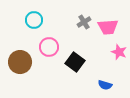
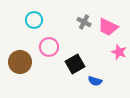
gray cross: rotated 32 degrees counterclockwise
pink trapezoid: rotated 30 degrees clockwise
black square: moved 2 px down; rotated 24 degrees clockwise
blue semicircle: moved 10 px left, 4 px up
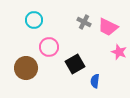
brown circle: moved 6 px right, 6 px down
blue semicircle: rotated 80 degrees clockwise
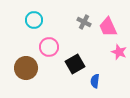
pink trapezoid: rotated 40 degrees clockwise
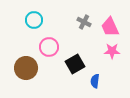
pink trapezoid: moved 2 px right
pink star: moved 7 px left, 1 px up; rotated 21 degrees counterclockwise
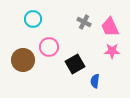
cyan circle: moved 1 px left, 1 px up
brown circle: moved 3 px left, 8 px up
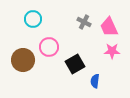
pink trapezoid: moved 1 px left
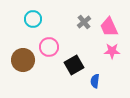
gray cross: rotated 24 degrees clockwise
black square: moved 1 px left, 1 px down
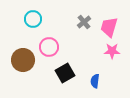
pink trapezoid: rotated 40 degrees clockwise
black square: moved 9 px left, 8 px down
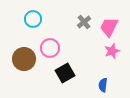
pink trapezoid: rotated 10 degrees clockwise
pink circle: moved 1 px right, 1 px down
pink star: rotated 21 degrees counterclockwise
brown circle: moved 1 px right, 1 px up
blue semicircle: moved 8 px right, 4 px down
